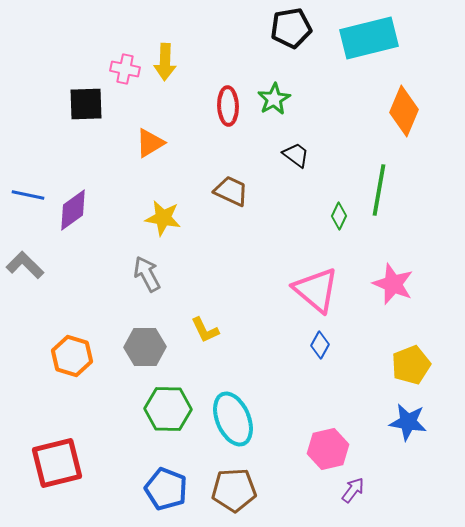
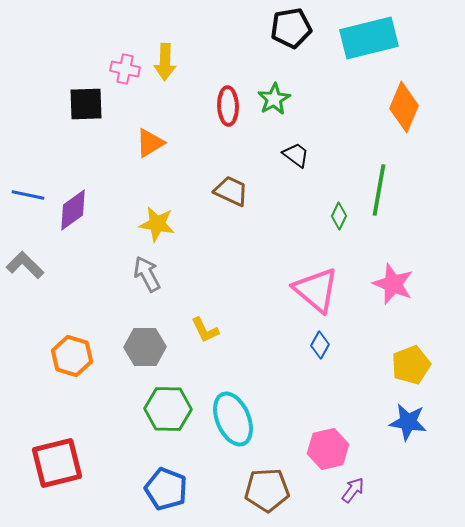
orange diamond: moved 4 px up
yellow star: moved 6 px left, 6 px down
brown pentagon: moved 33 px right
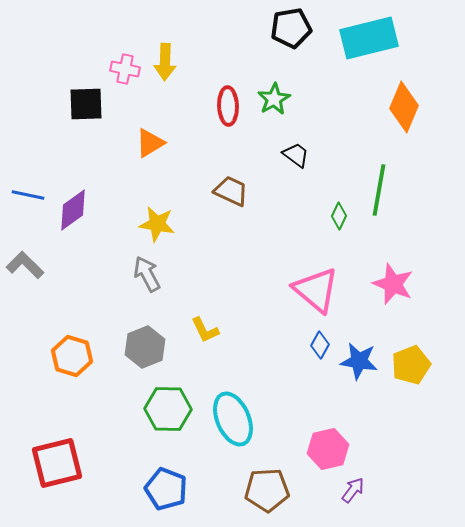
gray hexagon: rotated 21 degrees counterclockwise
blue star: moved 49 px left, 61 px up
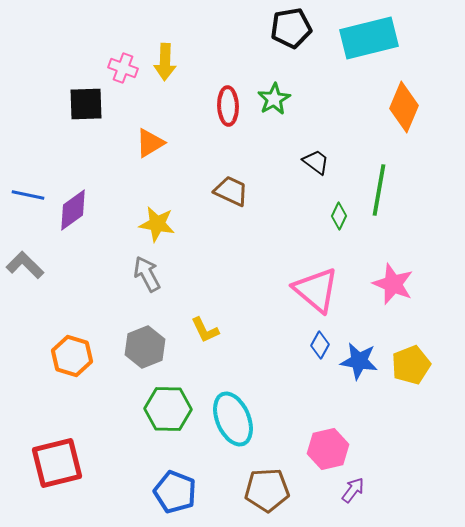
pink cross: moved 2 px left, 1 px up; rotated 8 degrees clockwise
black trapezoid: moved 20 px right, 7 px down
blue pentagon: moved 9 px right, 3 px down
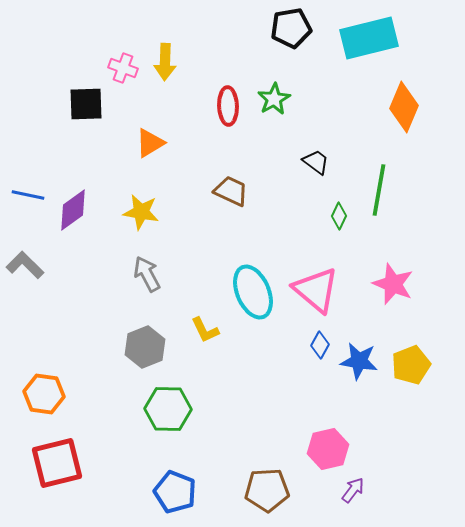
yellow star: moved 16 px left, 12 px up
orange hexagon: moved 28 px left, 38 px down; rotated 9 degrees counterclockwise
cyan ellipse: moved 20 px right, 127 px up
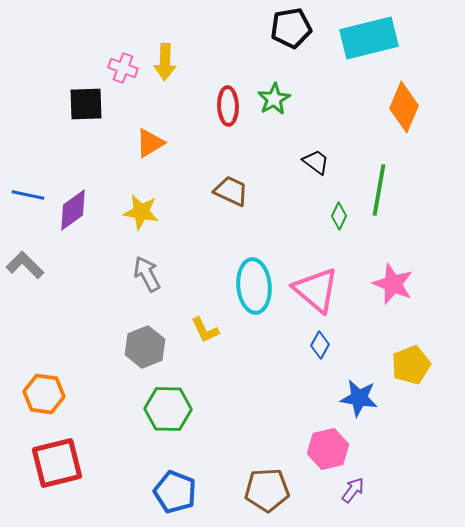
cyan ellipse: moved 1 px right, 6 px up; rotated 18 degrees clockwise
blue star: moved 37 px down
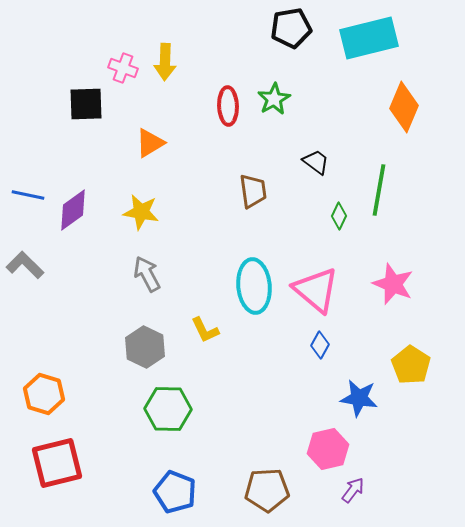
brown trapezoid: moved 22 px right; rotated 57 degrees clockwise
gray hexagon: rotated 12 degrees counterclockwise
yellow pentagon: rotated 18 degrees counterclockwise
orange hexagon: rotated 9 degrees clockwise
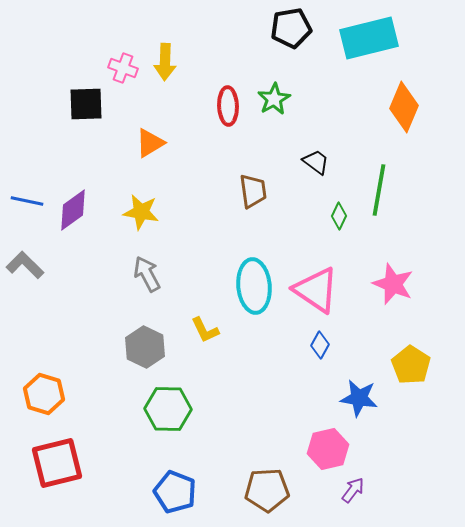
blue line: moved 1 px left, 6 px down
pink triangle: rotated 6 degrees counterclockwise
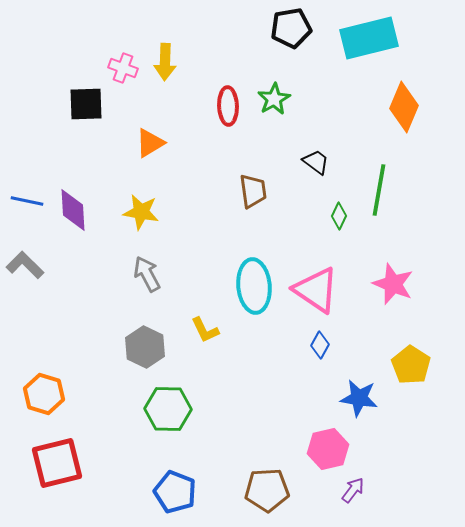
purple diamond: rotated 57 degrees counterclockwise
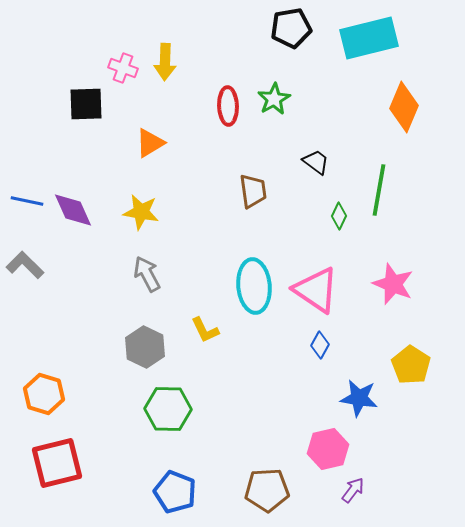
purple diamond: rotated 21 degrees counterclockwise
